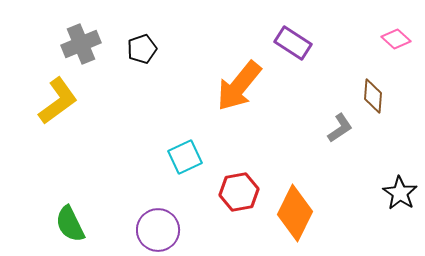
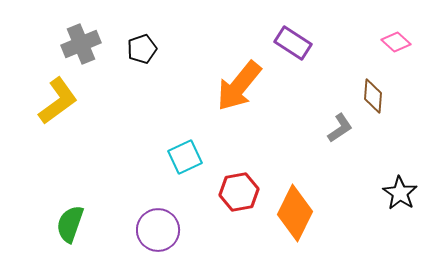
pink diamond: moved 3 px down
green semicircle: rotated 45 degrees clockwise
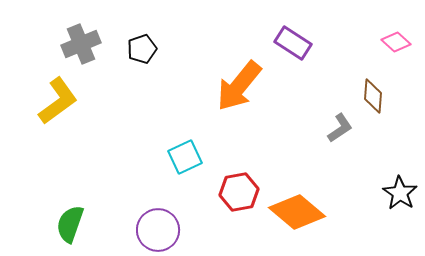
orange diamond: moved 2 px right, 1 px up; rotated 76 degrees counterclockwise
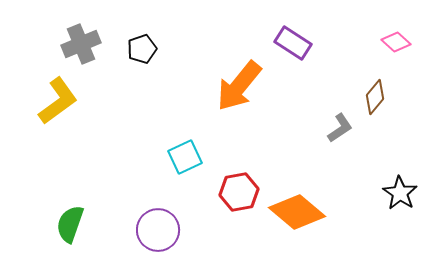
brown diamond: moved 2 px right, 1 px down; rotated 36 degrees clockwise
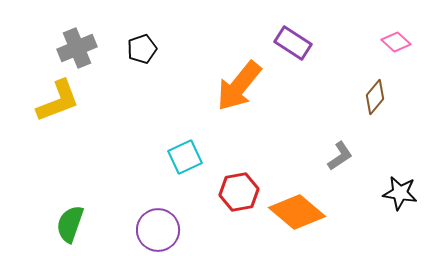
gray cross: moved 4 px left, 4 px down
yellow L-shape: rotated 15 degrees clockwise
gray L-shape: moved 28 px down
black star: rotated 24 degrees counterclockwise
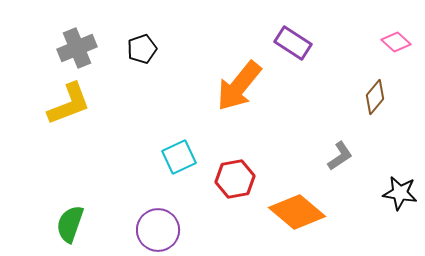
yellow L-shape: moved 11 px right, 3 px down
cyan square: moved 6 px left
red hexagon: moved 4 px left, 13 px up
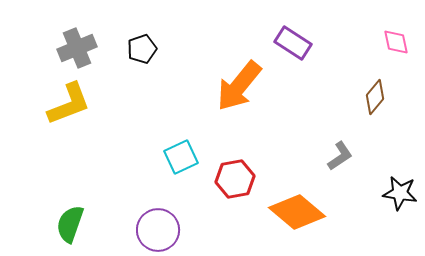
pink diamond: rotated 36 degrees clockwise
cyan square: moved 2 px right
